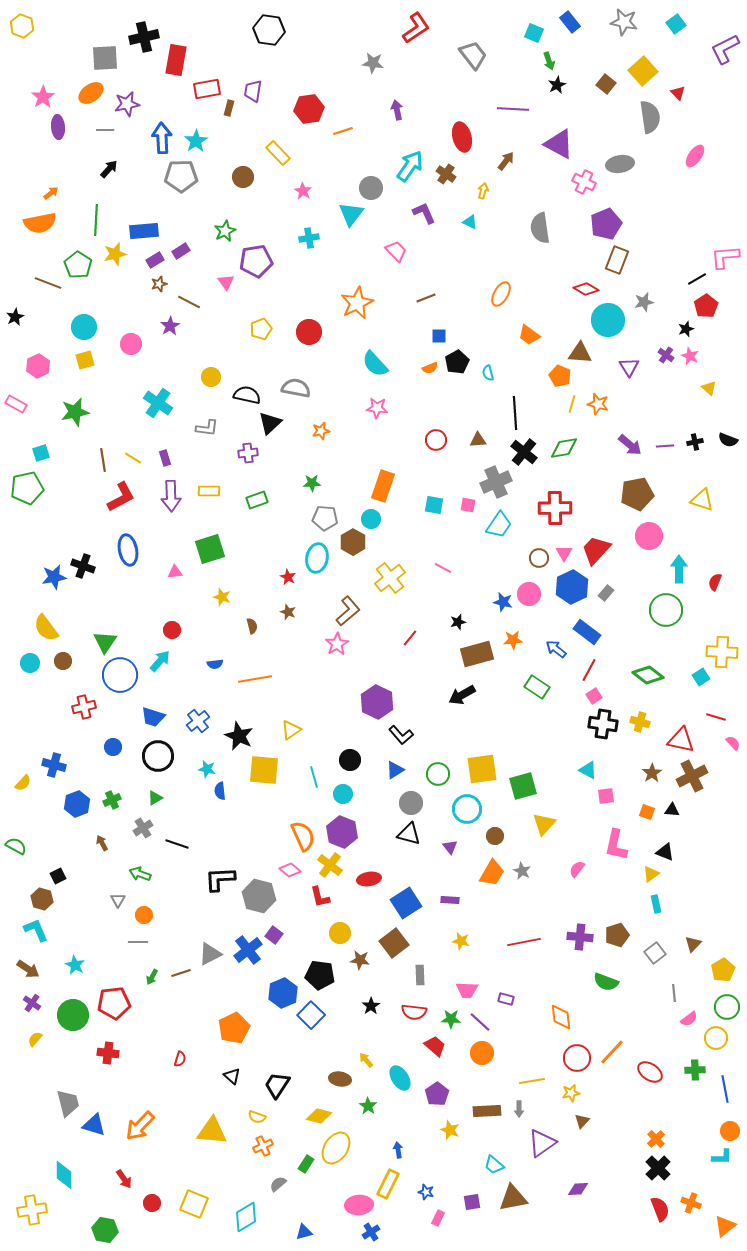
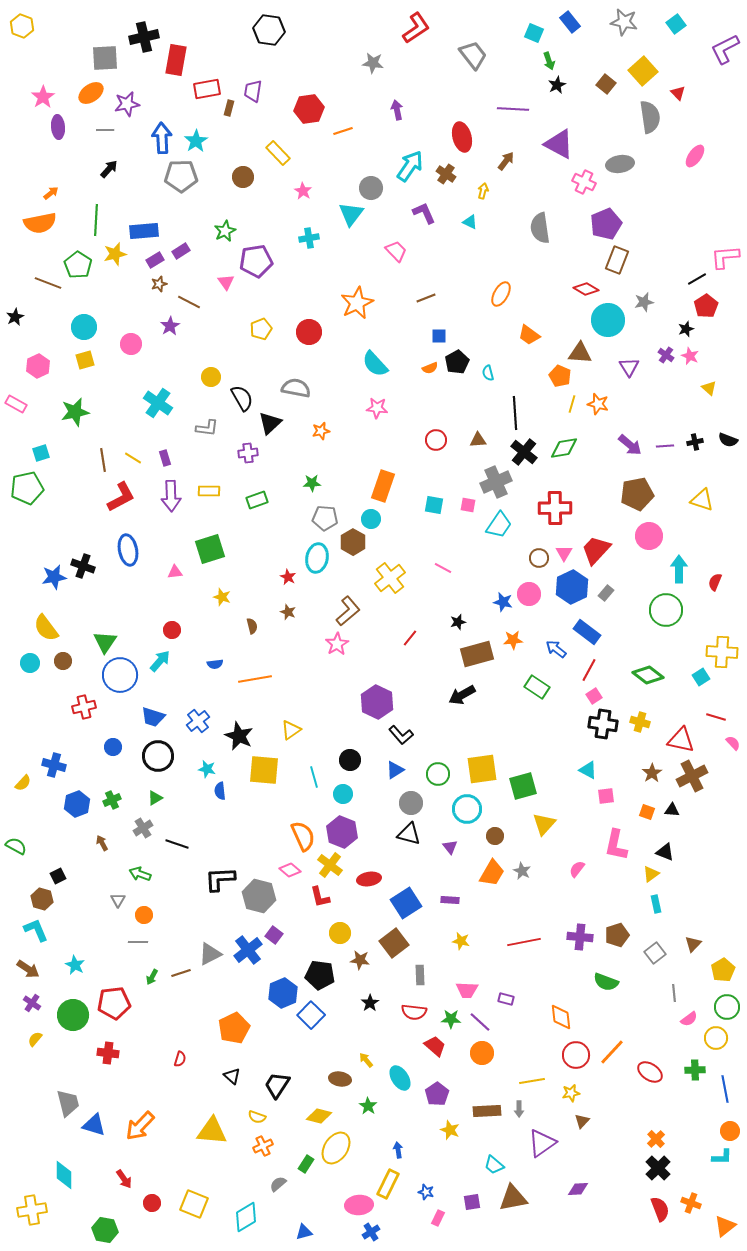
black semicircle at (247, 395): moved 5 px left, 3 px down; rotated 48 degrees clockwise
black star at (371, 1006): moved 1 px left, 3 px up
red circle at (577, 1058): moved 1 px left, 3 px up
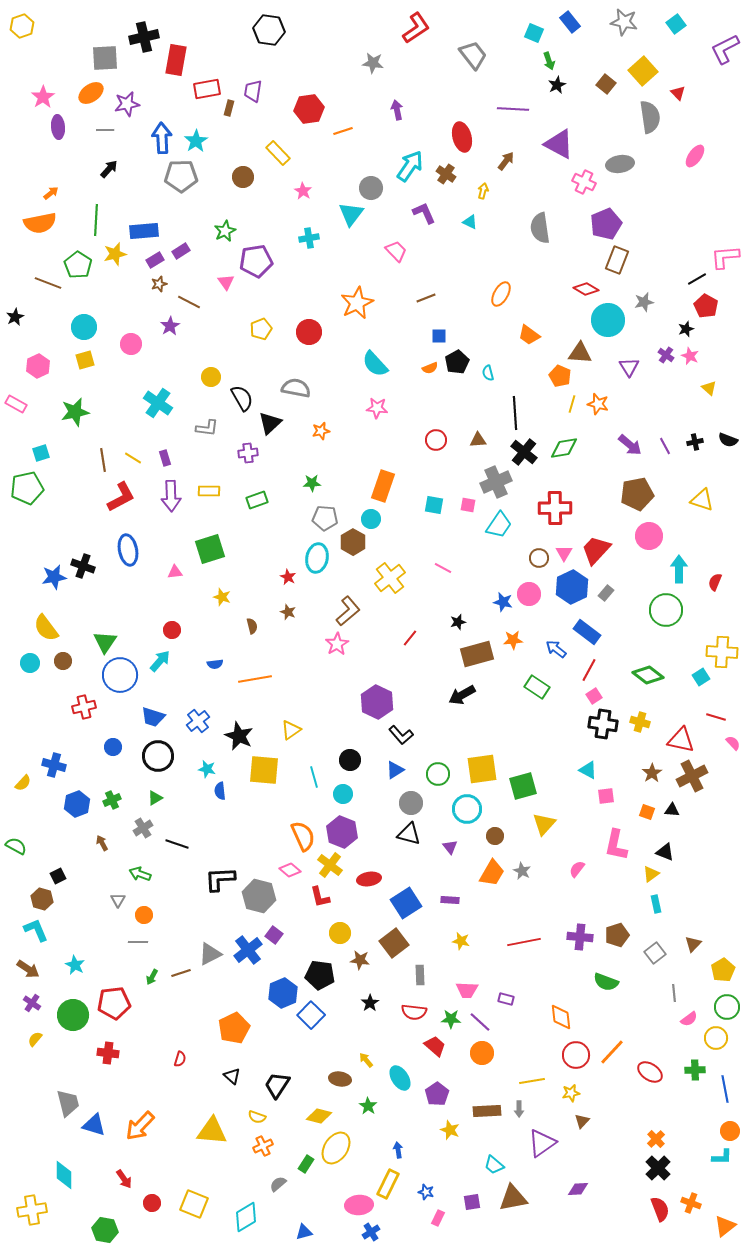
yellow hexagon at (22, 26): rotated 20 degrees clockwise
red pentagon at (706, 306): rotated 10 degrees counterclockwise
purple line at (665, 446): rotated 66 degrees clockwise
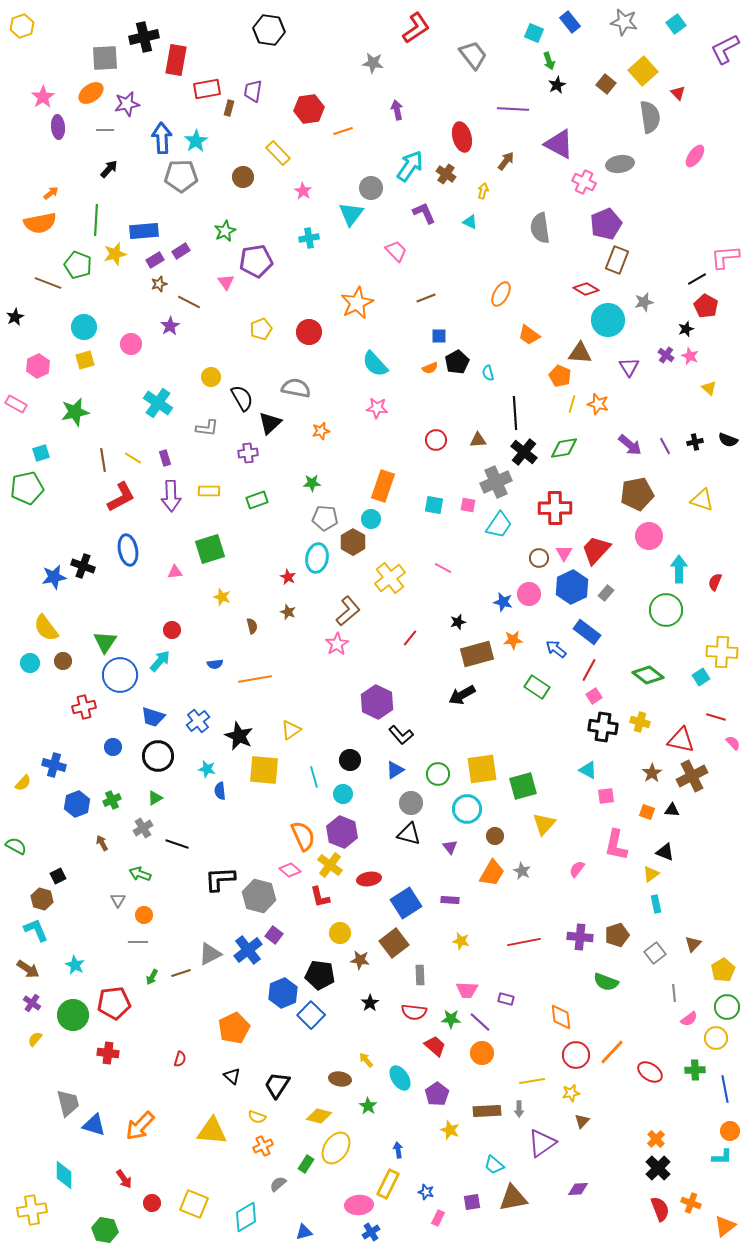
green pentagon at (78, 265): rotated 12 degrees counterclockwise
black cross at (603, 724): moved 3 px down
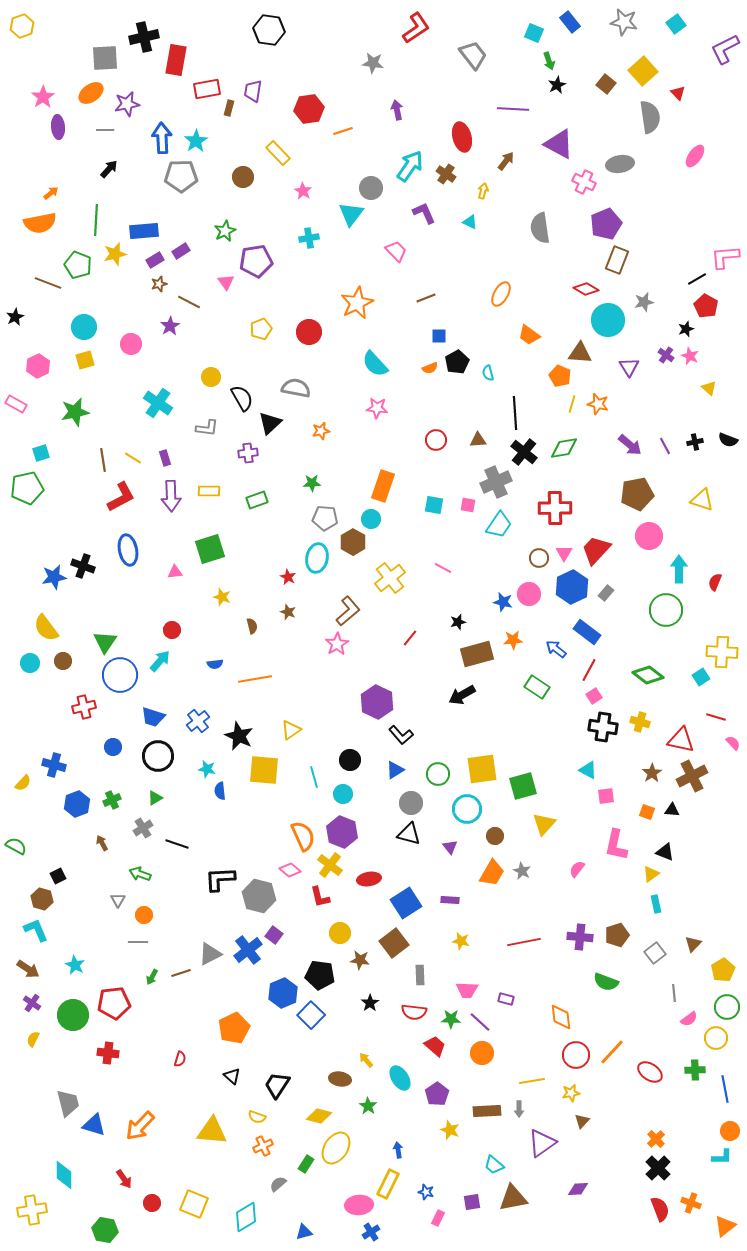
yellow semicircle at (35, 1039): moved 2 px left; rotated 14 degrees counterclockwise
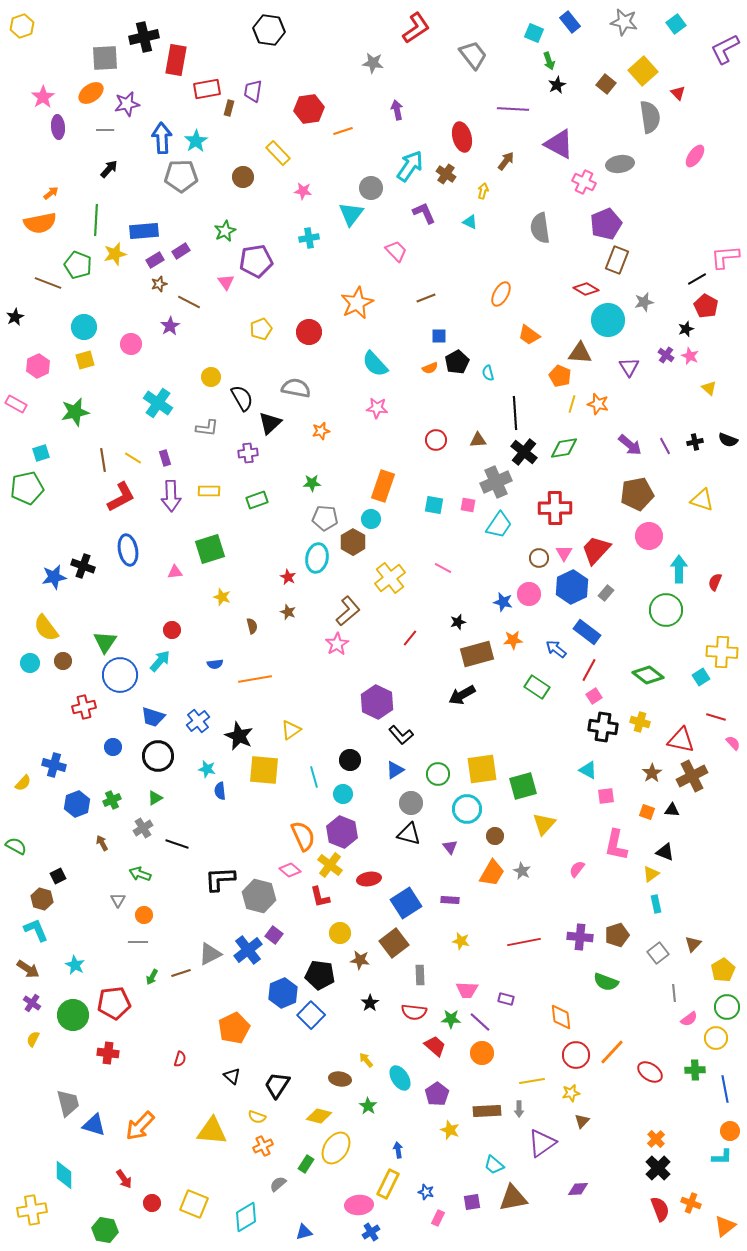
pink star at (303, 191): rotated 24 degrees counterclockwise
gray square at (655, 953): moved 3 px right
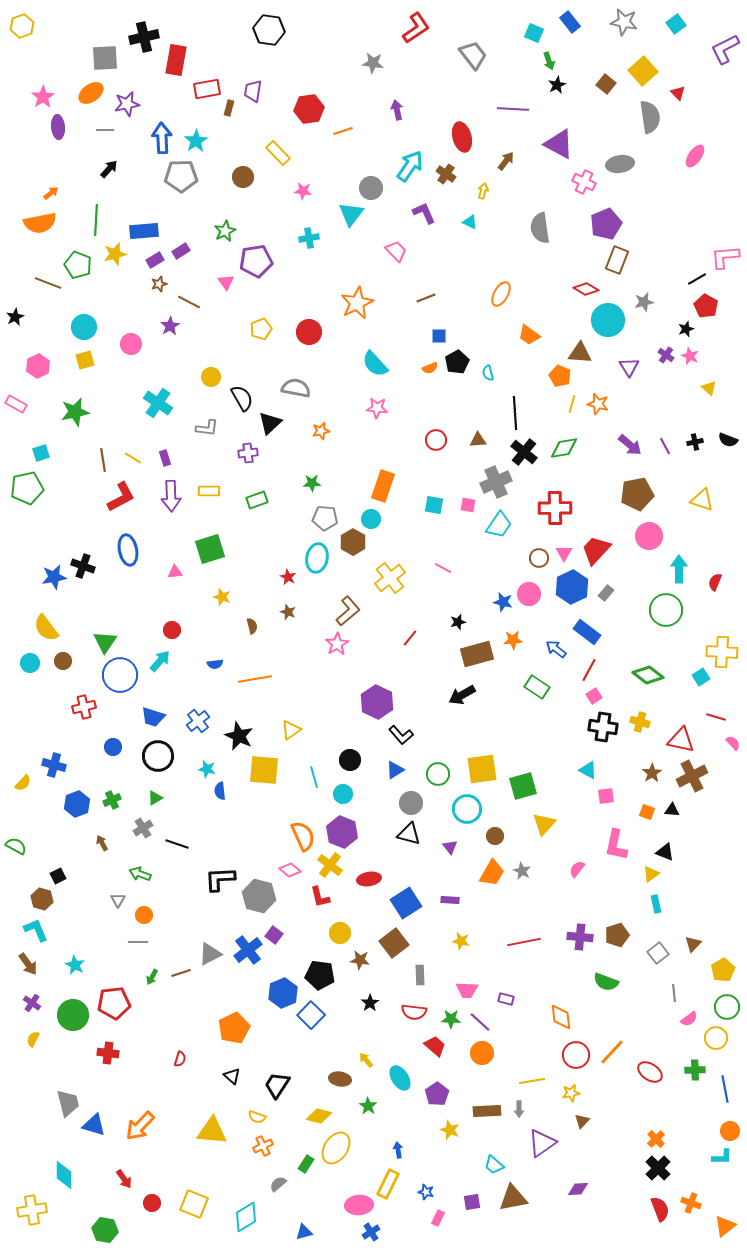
brown arrow at (28, 969): moved 5 px up; rotated 20 degrees clockwise
